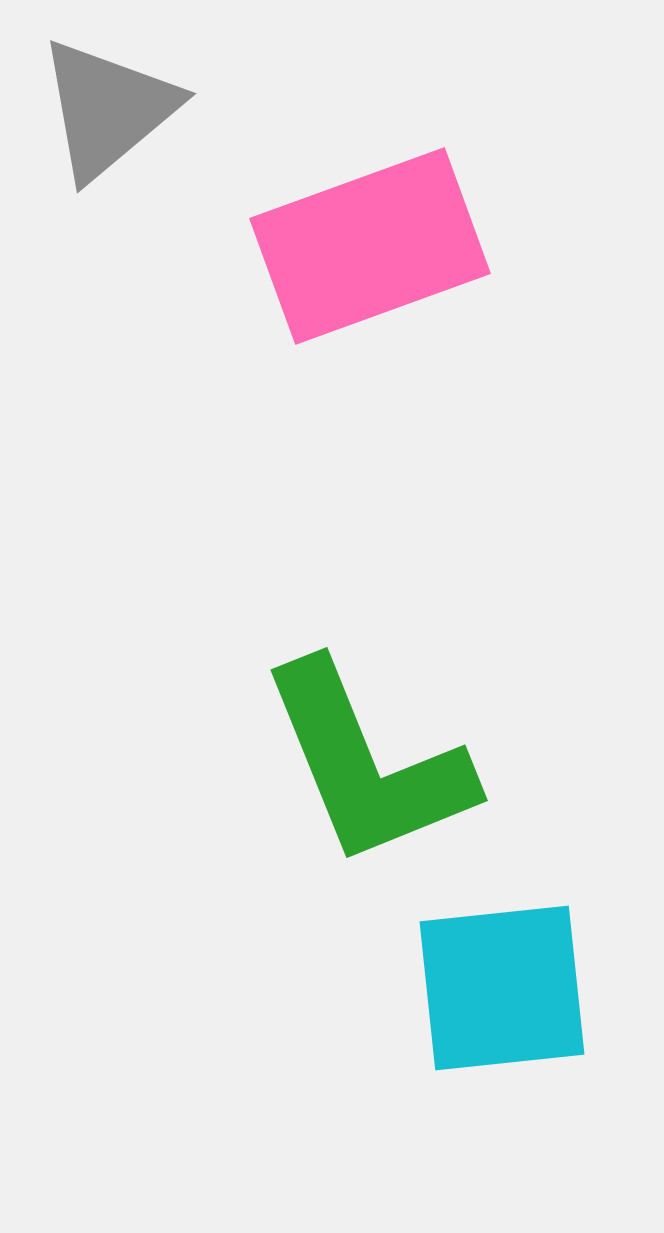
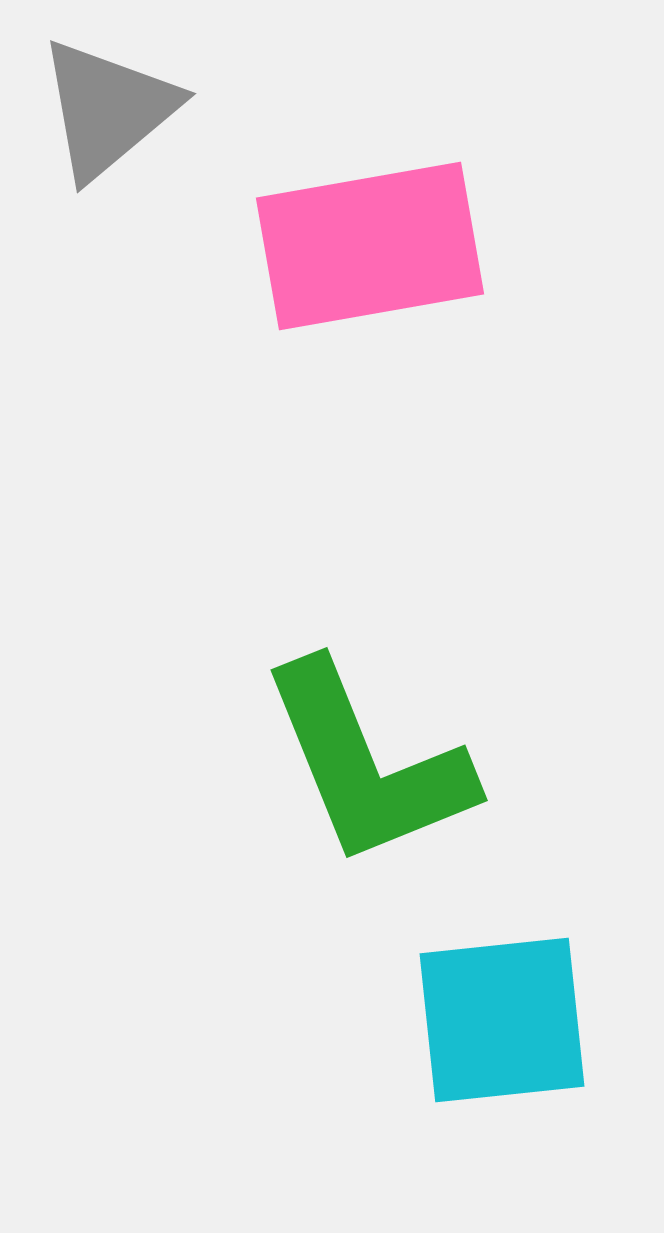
pink rectangle: rotated 10 degrees clockwise
cyan square: moved 32 px down
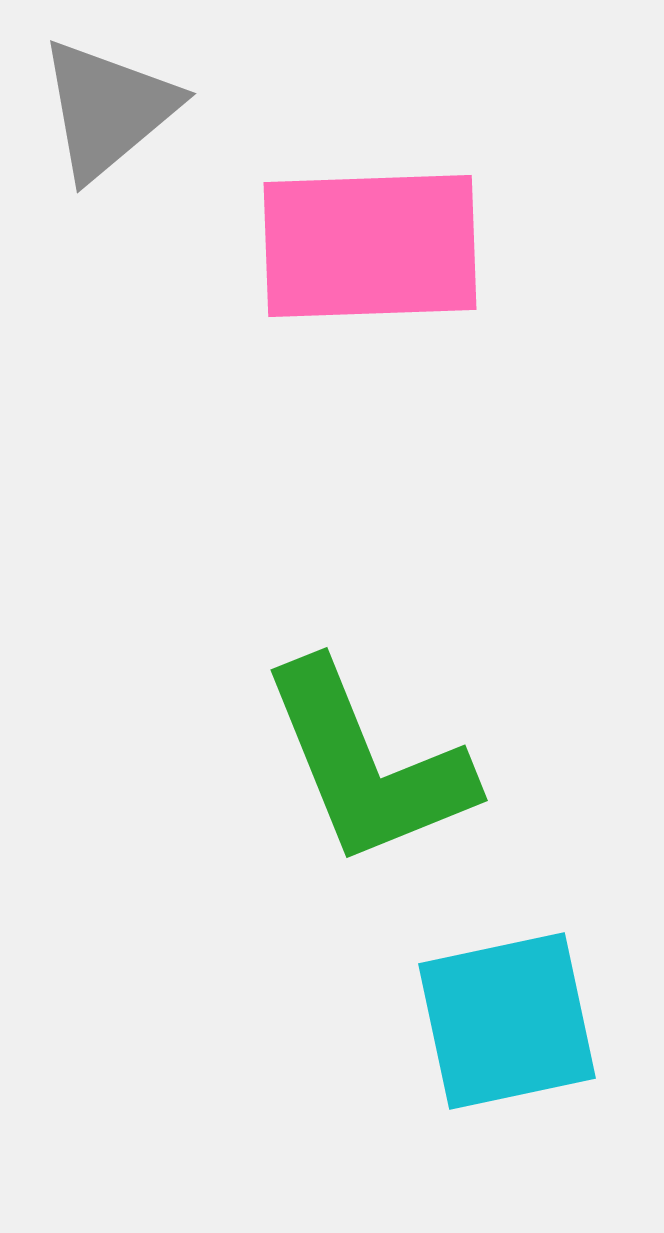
pink rectangle: rotated 8 degrees clockwise
cyan square: moved 5 px right, 1 px down; rotated 6 degrees counterclockwise
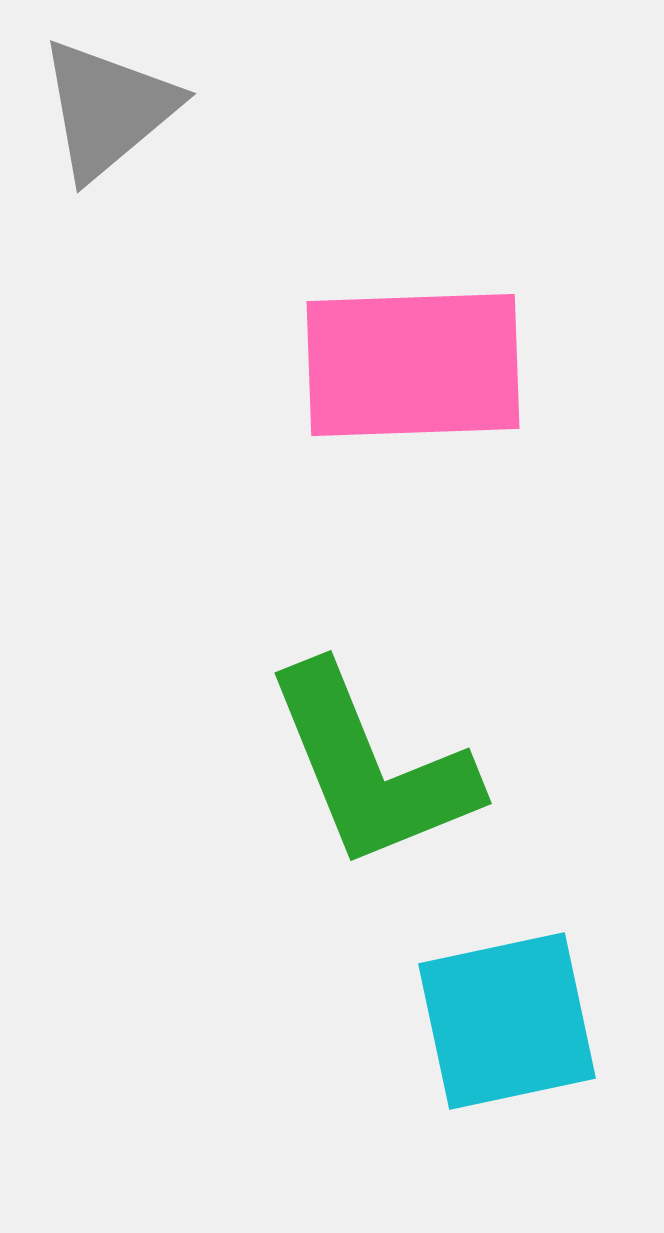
pink rectangle: moved 43 px right, 119 px down
green L-shape: moved 4 px right, 3 px down
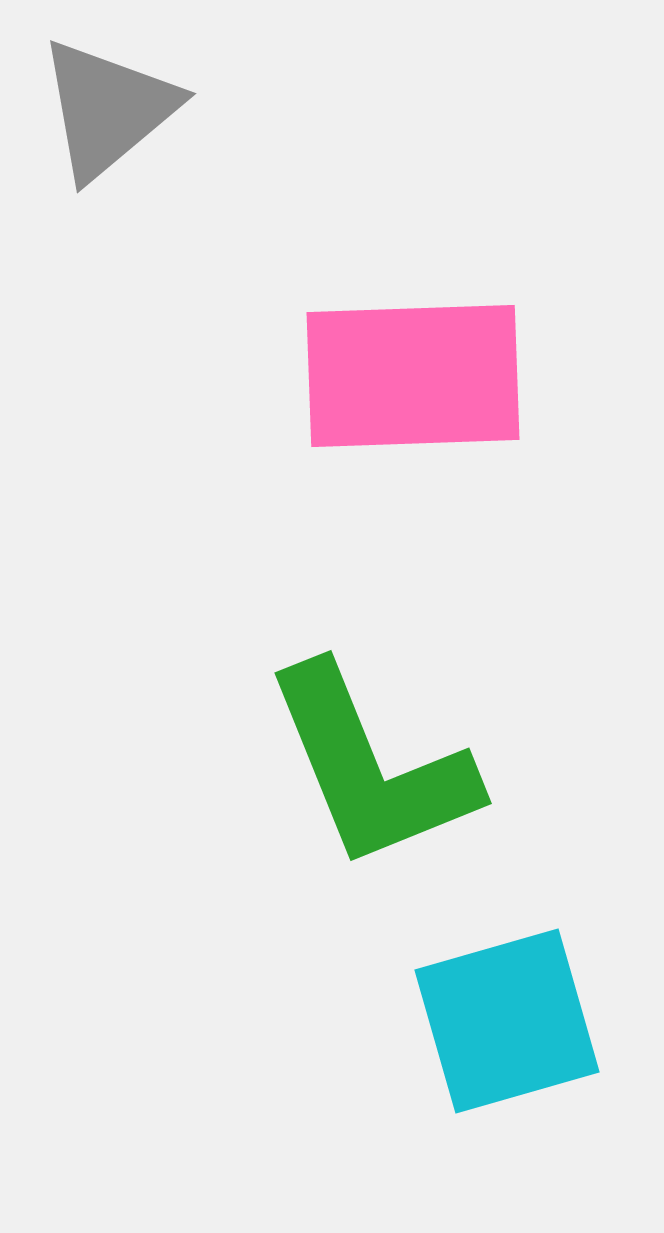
pink rectangle: moved 11 px down
cyan square: rotated 4 degrees counterclockwise
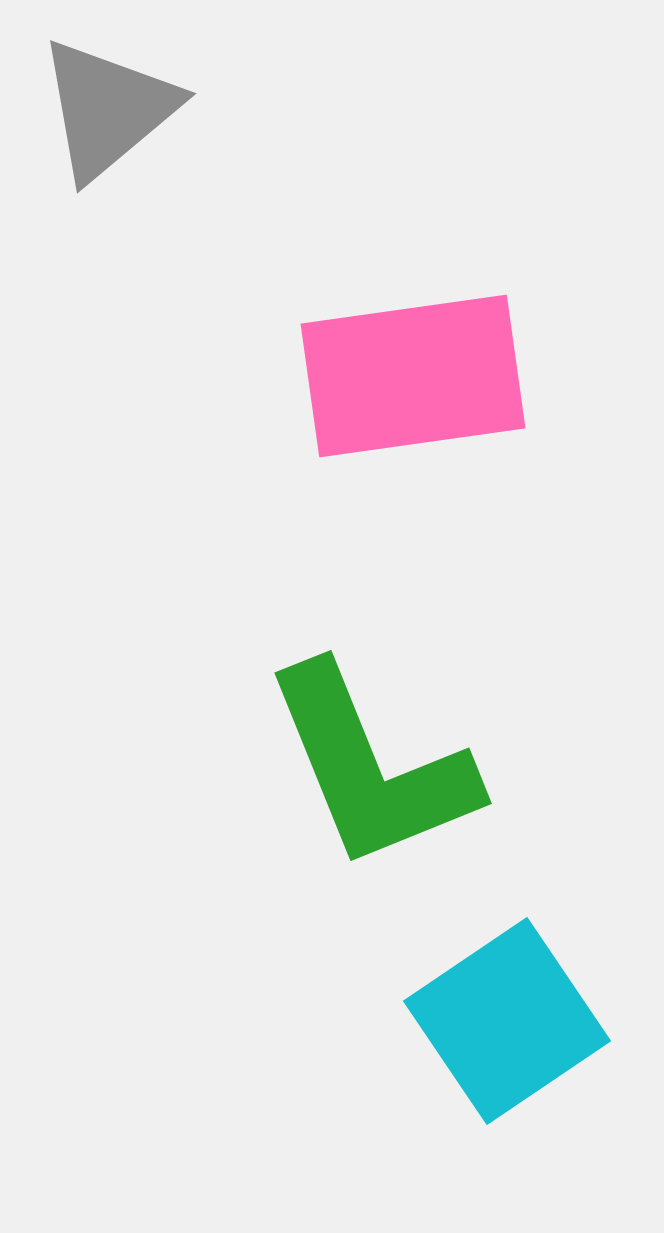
pink rectangle: rotated 6 degrees counterclockwise
cyan square: rotated 18 degrees counterclockwise
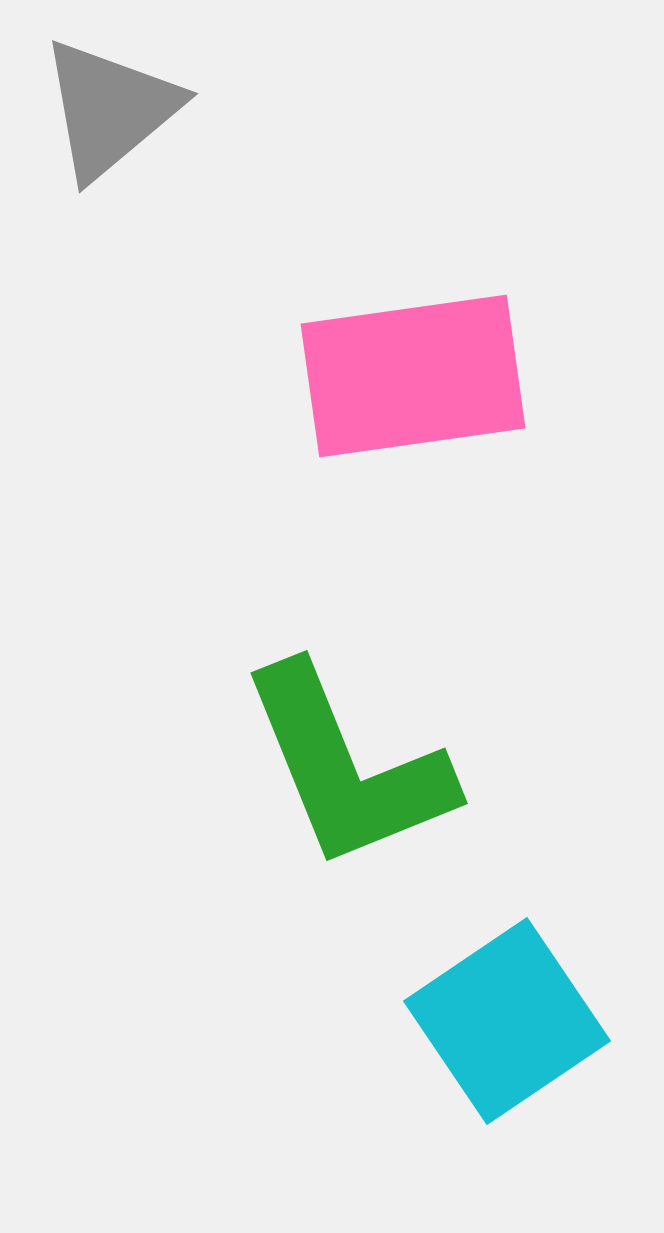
gray triangle: moved 2 px right
green L-shape: moved 24 px left
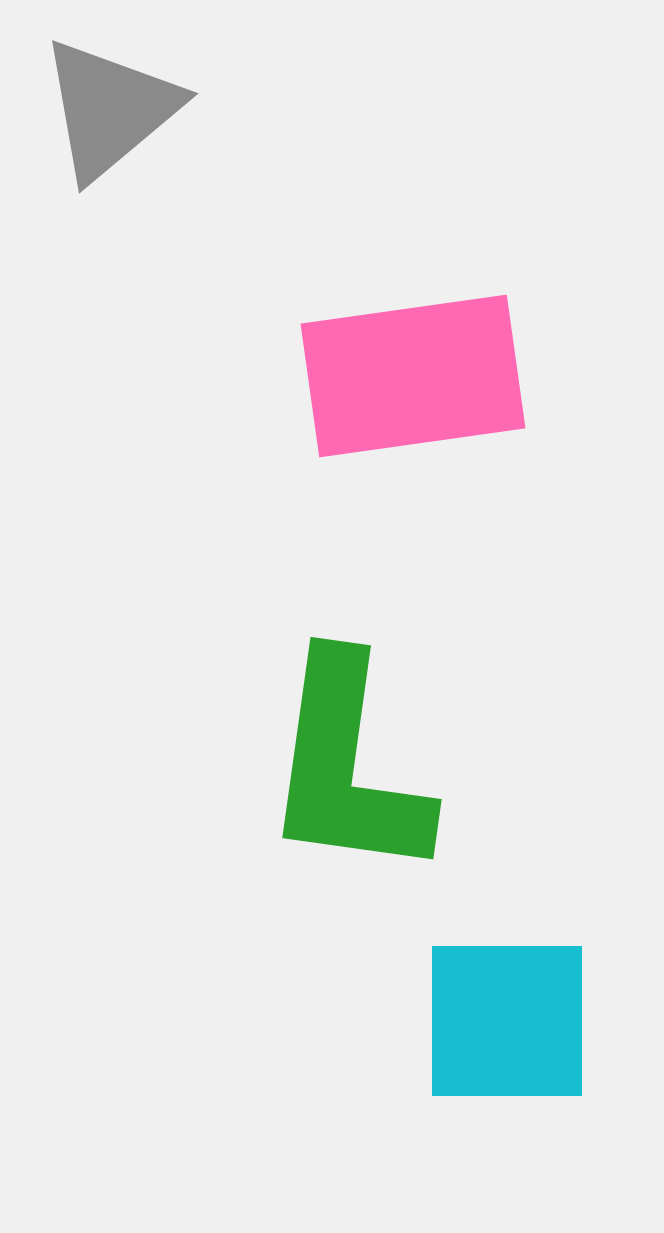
green L-shape: rotated 30 degrees clockwise
cyan square: rotated 34 degrees clockwise
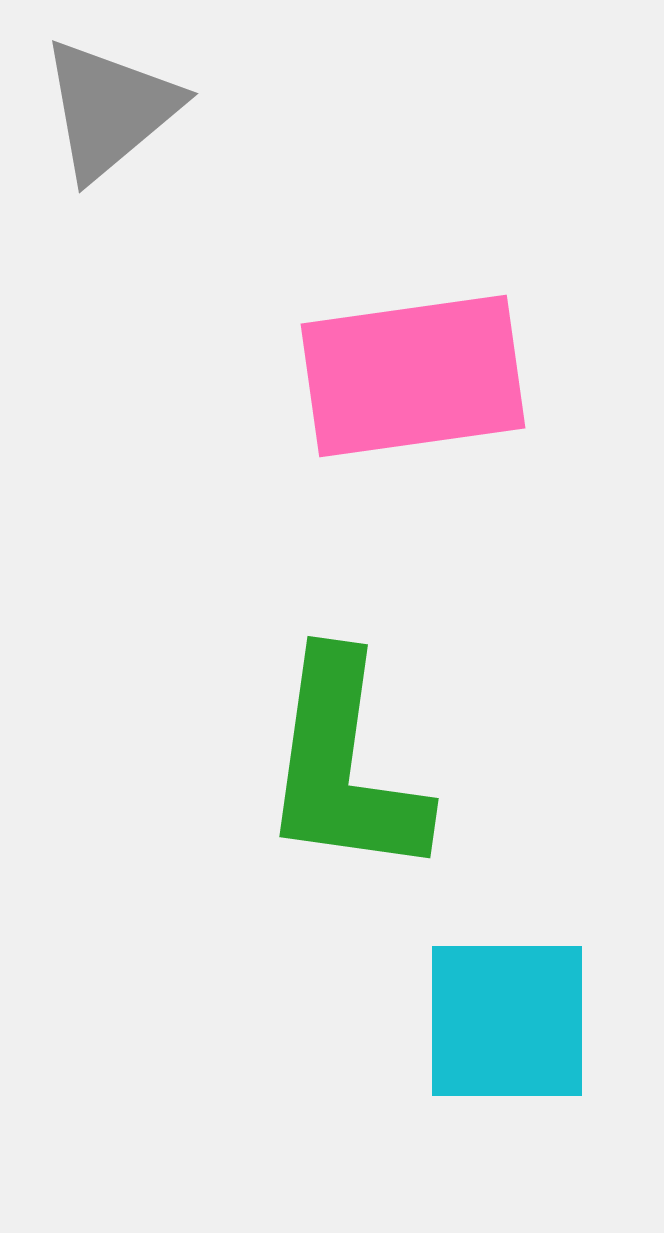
green L-shape: moved 3 px left, 1 px up
